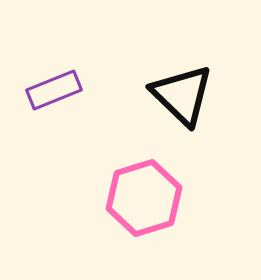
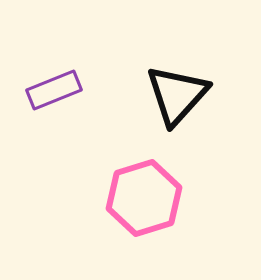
black triangle: moved 5 px left; rotated 28 degrees clockwise
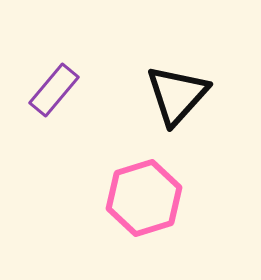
purple rectangle: rotated 28 degrees counterclockwise
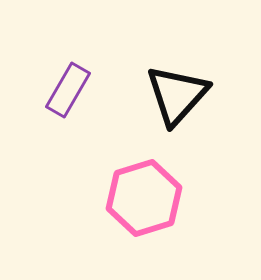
purple rectangle: moved 14 px right; rotated 10 degrees counterclockwise
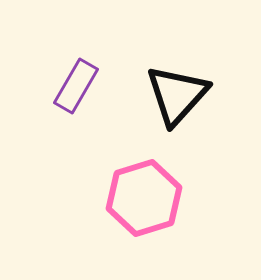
purple rectangle: moved 8 px right, 4 px up
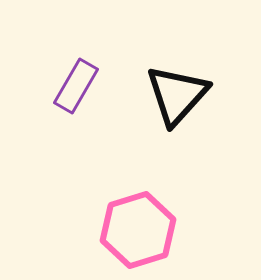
pink hexagon: moved 6 px left, 32 px down
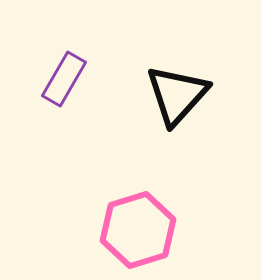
purple rectangle: moved 12 px left, 7 px up
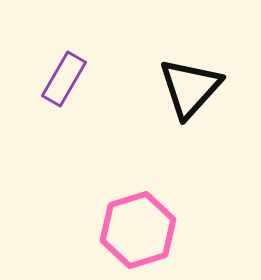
black triangle: moved 13 px right, 7 px up
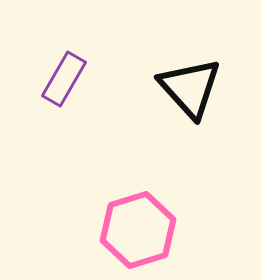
black triangle: rotated 24 degrees counterclockwise
